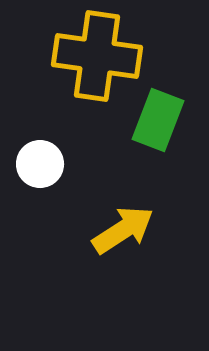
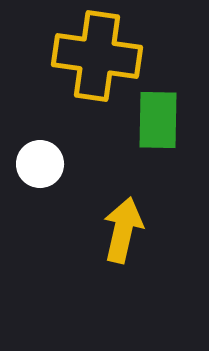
green rectangle: rotated 20 degrees counterclockwise
yellow arrow: rotated 44 degrees counterclockwise
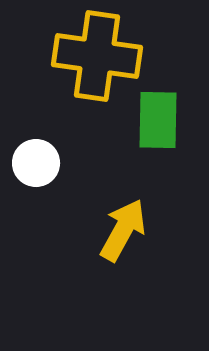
white circle: moved 4 px left, 1 px up
yellow arrow: rotated 16 degrees clockwise
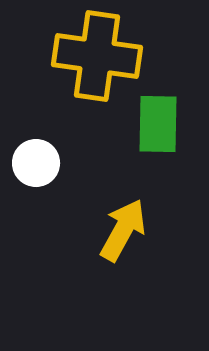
green rectangle: moved 4 px down
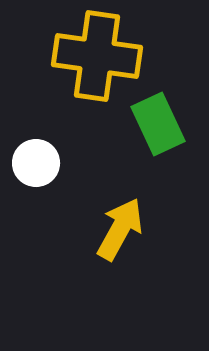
green rectangle: rotated 26 degrees counterclockwise
yellow arrow: moved 3 px left, 1 px up
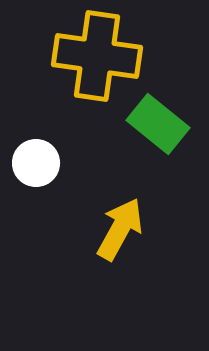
green rectangle: rotated 26 degrees counterclockwise
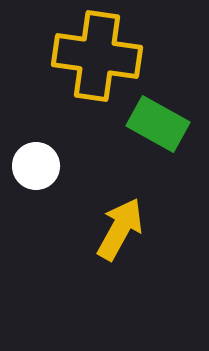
green rectangle: rotated 10 degrees counterclockwise
white circle: moved 3 px down
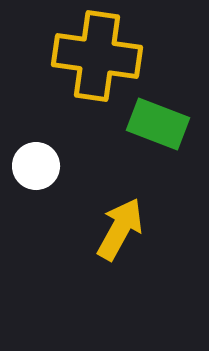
green rectangle: rotated 8 degrees counterclockwise
